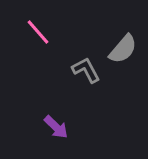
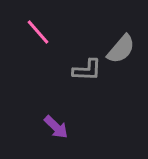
gray semicircle: moved 2 px left
gray L-shape: moved 1 px right; rotated 120 degrees clockwise
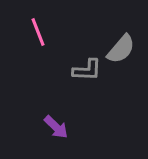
pink line: rotated 20 degrees clockwise
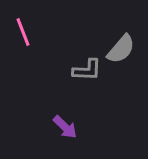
pink line: moved 15 px left
purple arrow: moved 9 px right
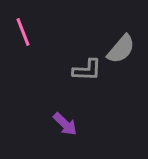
purple arrow: moved 3 px up
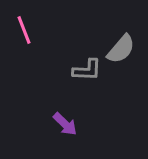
pink line: moved 1 px right, 2 px up
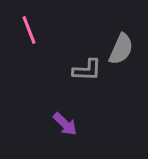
pink line: moved 5 px right
gray semicircle: rotated 16 degrees counterclockwise
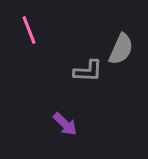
gray L-shape: moved 1 px right, 1 px down
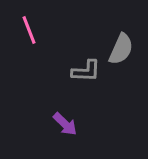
gray L-shape: moved 2 px left
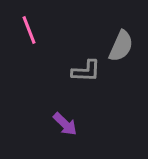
gray semicircle: moved 3 px up
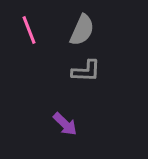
gray semicircle: moved 39 px left, 16 px up
